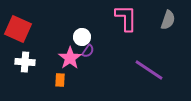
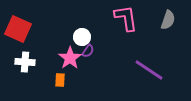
pink L-shape: rotated 8 degrees counterclockwise
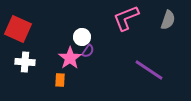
pink L-shape: rotated 104 degrees counterclockwise
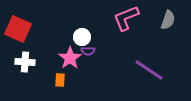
purple semicircle: rotated 56 degrees clockwise
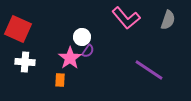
pink L-shape: rotated 108 degrees counterclockwise
purple semicircle: rotated 56 degrees counterclockwise
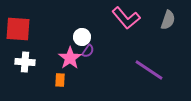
red square: rotated 20 degrees counterclockwise
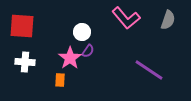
red square: moved 4 px right, 3 px up
white circle: moved 5 px up
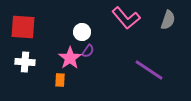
red square: moved 1 px right, 1 px down
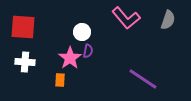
purple semicircle: rotated 24 degrees counterclockwise
purple line: moved 6 px left, 9 px down
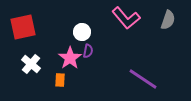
red square: rotated 16 degrees counterclockwise
white cross: moved 6 px right, 2 px down; rotated 36 degrees clockwise
